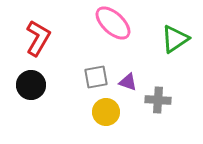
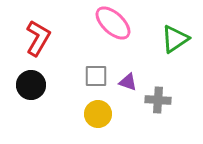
gray square: moved 1 px up; rotated 10 degrees clockwise
yellow circle: moved 8 px left, 2 px down
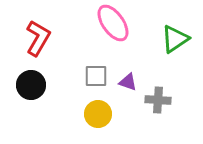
pink ellipse: rotated 12 degrees clockwise
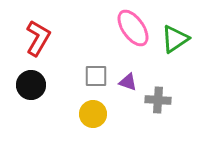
pink ellipse: moved 20 px right, 5 px down
yellow circle: moved 5 px left
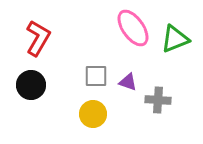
green triangle: rotated 12 degrees clockwise
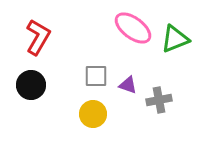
pink ellipse: rotated 18 degrees counterclockwise
red L-shape: moved 1 px up
purple triangle: moved 3 px down
gray cross: moved 1 px right; rotated 15 degrees counterclockwise
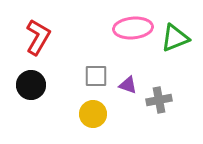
pink ellipse: rotated 42 degrees counterclockwise
green triangle: moved 1 px up
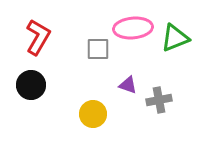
gray square: moved 2 px right, 27 px up
